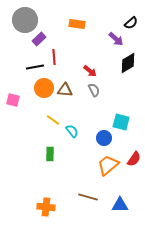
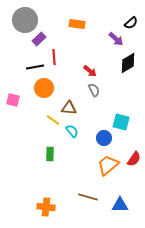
brown triangle: moved 4 px right, 18 px down
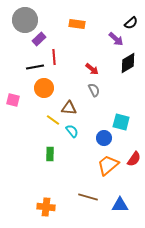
red arrow: moved 2 px right, 2 px up
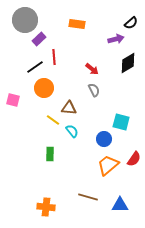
purple arrow: rotated 56 degrees counterclockwise
black line: rotated 24 degrees counterclockwise
blue circle: moved 1 px down
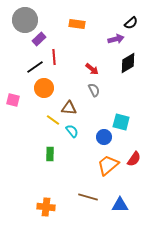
blue circle: moved 2 px up
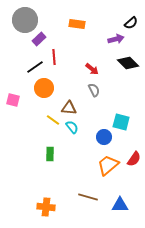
black diamond: rotated 75 degrees clockwise
cyan semicircle: moved 4 px up
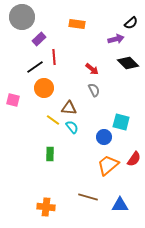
gray circle: moved 3 px left, 3 px up
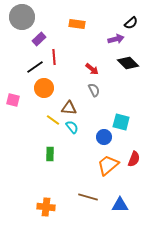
red semicircle: rotated 14 degrees counterclockwise
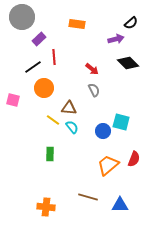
black line: moved 2 px left
blue circle: moved 1 px left, 6 px up
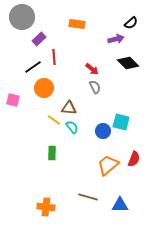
gray semicircle: moved 1 px right, 3 px up
yellow line: moved 1 px right
green rectangle: moved 2 px right, 1 px up
